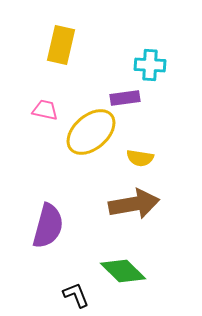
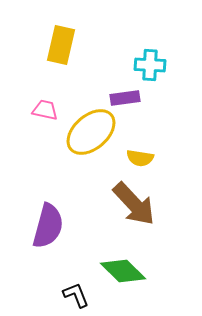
brown arrow: rotated 57 degrees clockwise
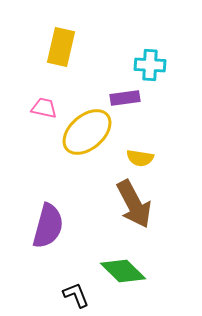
yellow rectangle: moved 2 px down
pink trapezoid: moved 1 px left, 2 px up
yellow ellipse: moved 4 px left
brown arrow: rotated 15 degrees clockwise
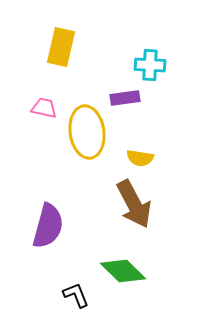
yellow ellipse: rotated 57 degrees counterclockwise
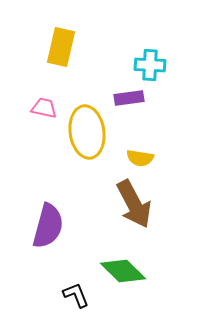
purple rectangle: moved 4 px right
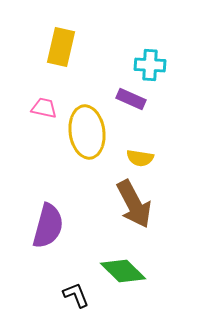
purple rectangle: moved 2 px right, 1 px down; rotated 32 degrees clockwise
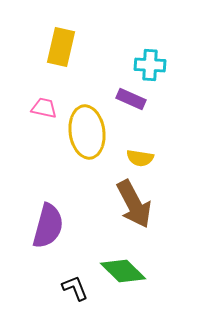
black L-shape: moved 1 px left, 7 px up
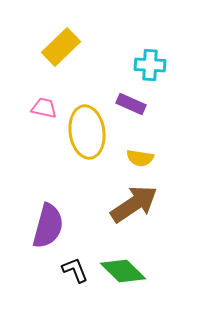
yellow rectangle: rotated 33 degrees clockwise
purple rectangle: moved 5 px down
brown arrow: rotated 96 degrees counterclockwise
black L-shape: moved 18 px up
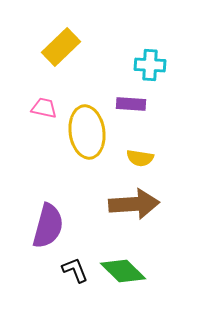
purple rectangle: rotated 20 degrees counterclockwise
brown arrow: rotated 30 degrees clockwise
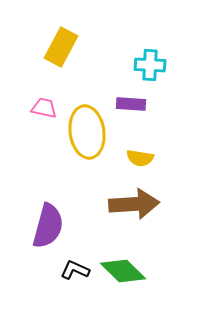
yellow rectangle: rotated 18 degrees counterclockwise
black L-shape: rotated 44 degrees counterclockwise
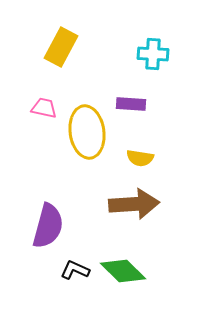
cyan cross: moved 3 px right, 11 px up
